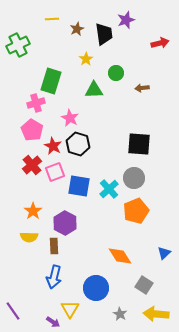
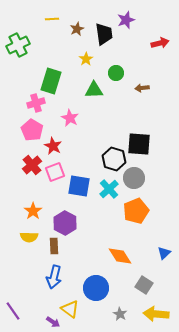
black hexagon: moved 36 px right, 15 px down
yellow triangle: rotated 24 degrees counterclockwise
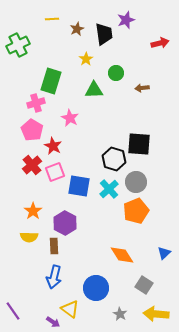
gray circle: moved 2 px right, 4 px down
orange diamond: moved 2 px right, 1 px up
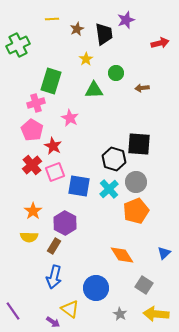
brown rectangle: rotated 35 degrees clockwise
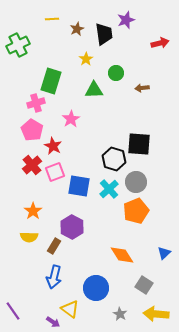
pink star: moved 1 px right, 1 px down; rotated 12 degrees clockwise
purple hexagon: moved 7 px right, 4 px down
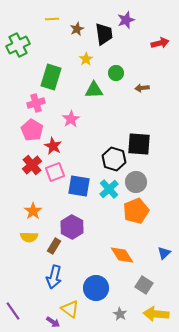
green rectangle: moved 4 px up
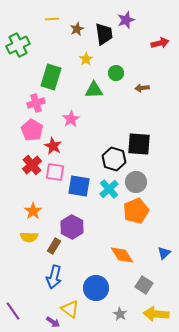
pink square: rotated 30 degrees clockwise
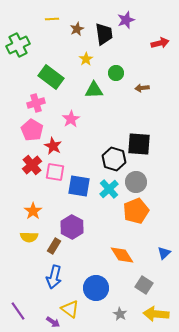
green rectangle: rotated 70 degrees counterclockwise
purple line: moved 5 px right
